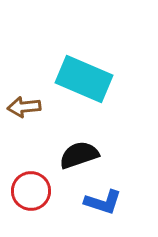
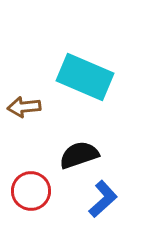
cyan rectangle: moved 1 px right, 2 px up
blue L-shape: moved 3 px up; rotated 60 degrees counterclockwise
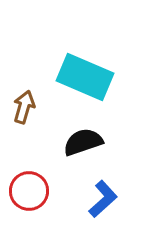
brown arrow: rotated 112 degrees clockwise
black semicircle: moved 4 px right, 13 px up
red circle: moved 2 px left
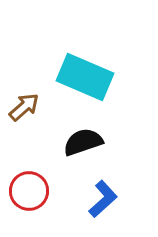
brown arrow: rotated 32 degrees clockwise
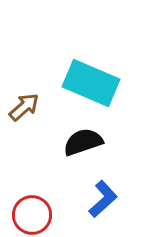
cyan rectangle: moved 6 px right, 6 px down
red circle: moved 3 px right, 24 px down
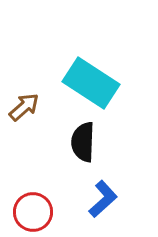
cyan rectangle: rotated 10 degrees clockwise
black semicircle: rotated 69 degrees counterclockwise
red circle: moved 1 px right, 3 px up
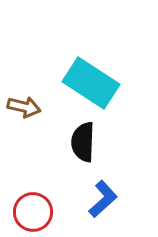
brown arrow: rotated 56 degrees clockwise
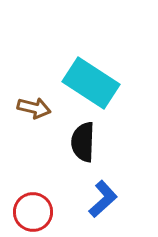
brown arrow: moved 10 px right, 1 px down
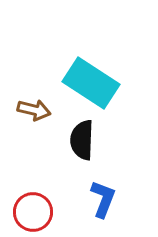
brown arrow: moved 2 px down
black semicircle: moved 1 px left, 2 px up
blue L-shape: rotated 27 degrees counterclockwise
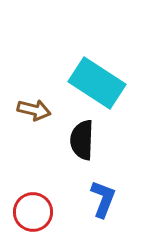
cyan rectangle: moved 6 px right
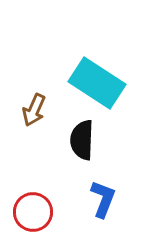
brown arrow: rotated 100 degrees clockwise
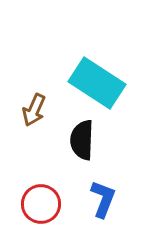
red circle: moved 8 px right, 8 px up
